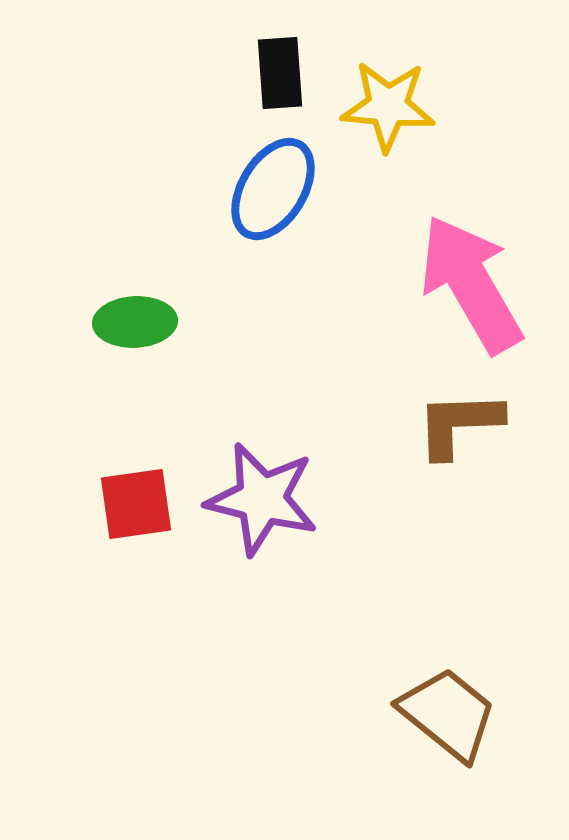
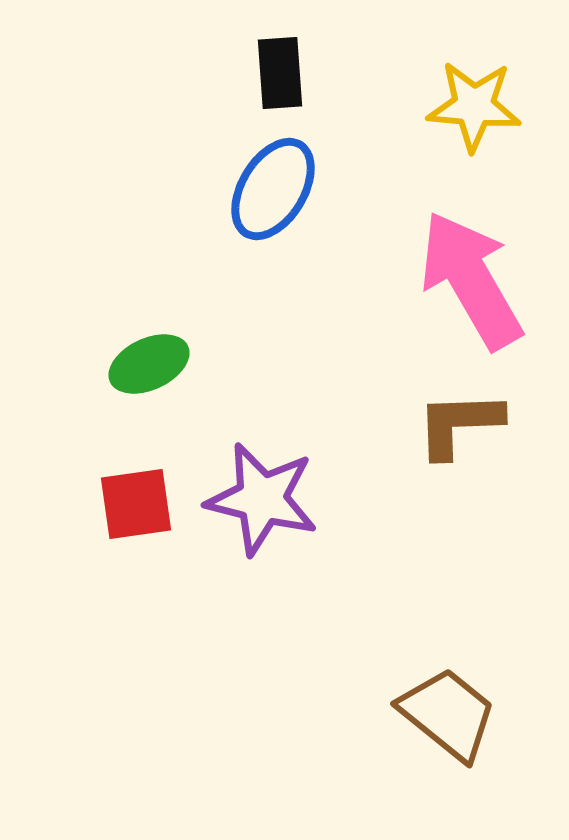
yellow star: moved 86 px right
pink arrow: moved 4 px up
green ellipse: moved 14 px right, 42 px down; rotated 22 degrees counterclockwise
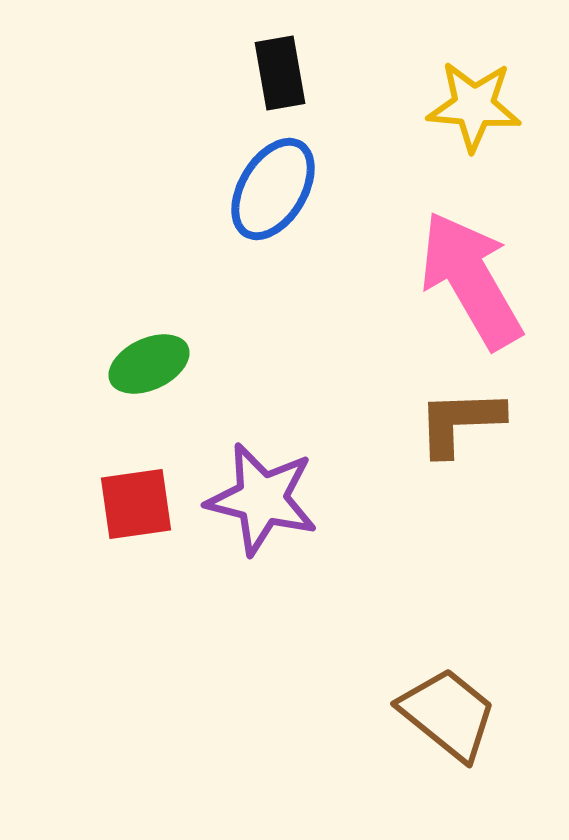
black rectangle: rotated 6 degrees counterclockwise
brown L-shape: moved 1 px right, 2 px up
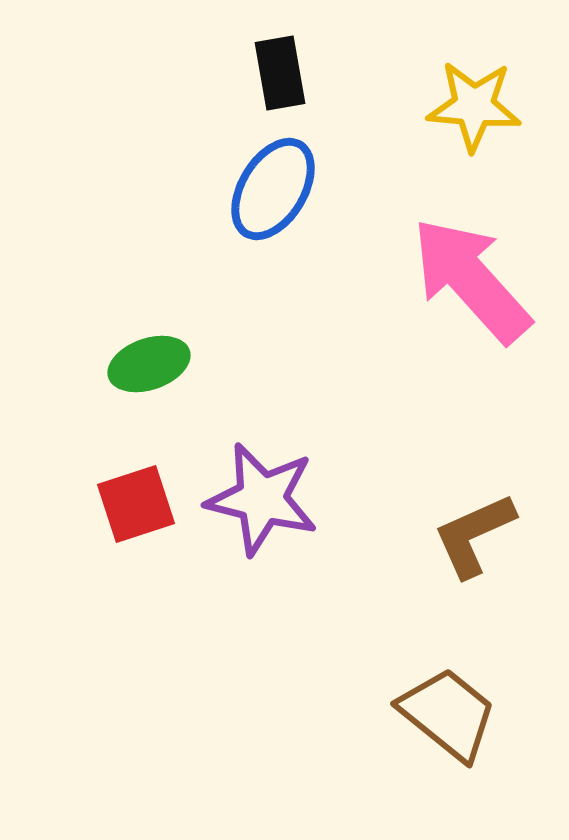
pink arrow: rotated 12 degrees counterclockwise
green ellipse: rotated 6 degrees clockwise
brown L-shape: moved 14 px right, 113 px down; rotated 22 degrees counterclockwise
red square: rotated 10 degrees counterclockwise
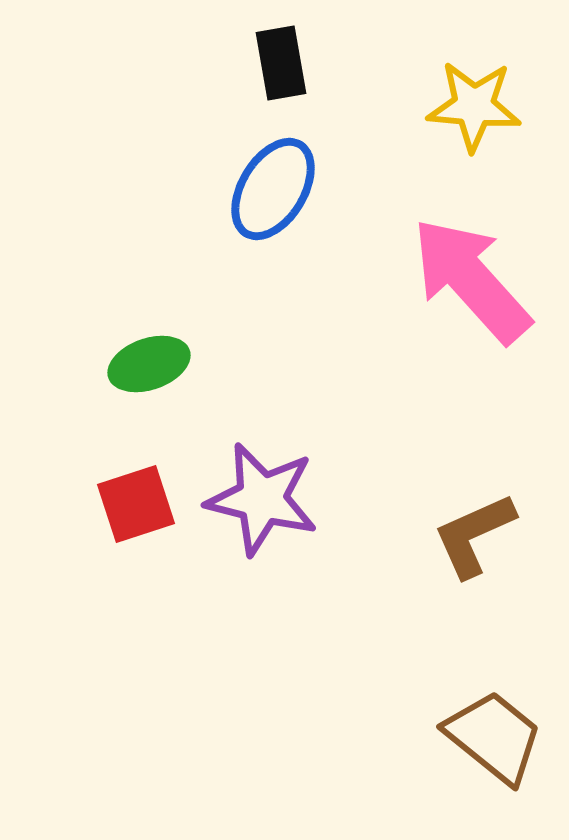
black rectangle: moved 1 px right, 10 px up
brown trapezoid: moved 46 px right, 23 px down
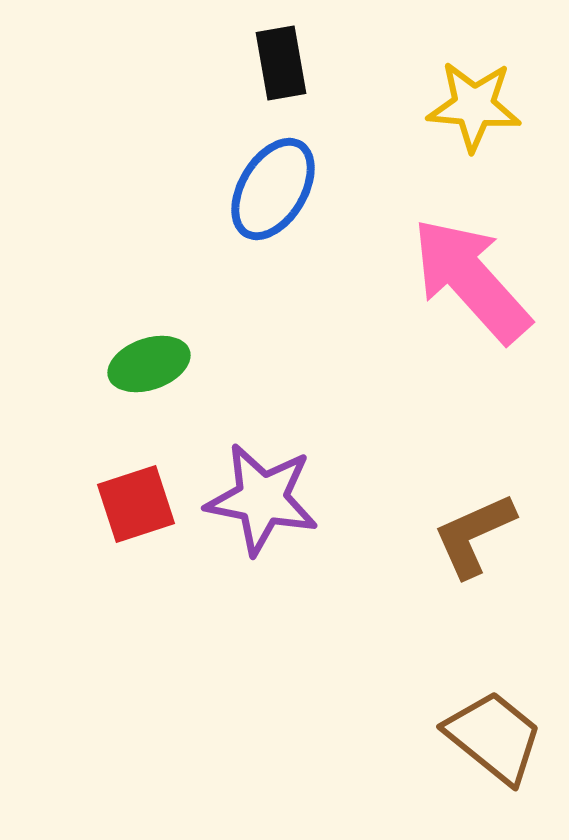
purple star: rotated 3 degrees counterclockwise
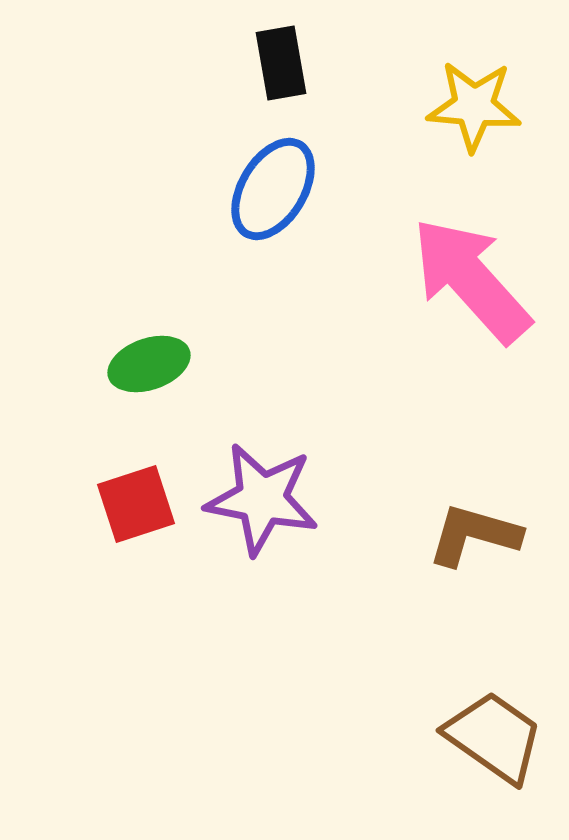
brown L-shape: rotated 40 degrees clockwise
brown trapezoid: rotated 4 degrees counterclockwise
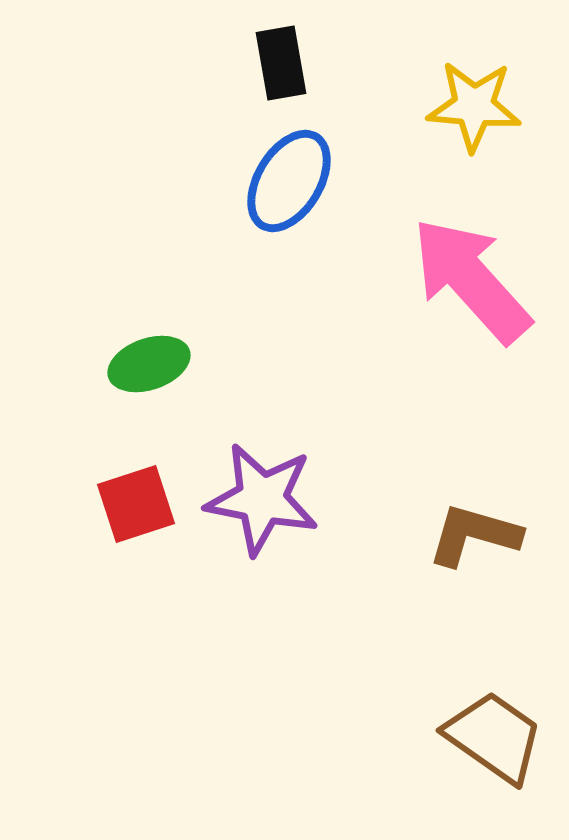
blue ellipse: moved 16 px right, 8 px up
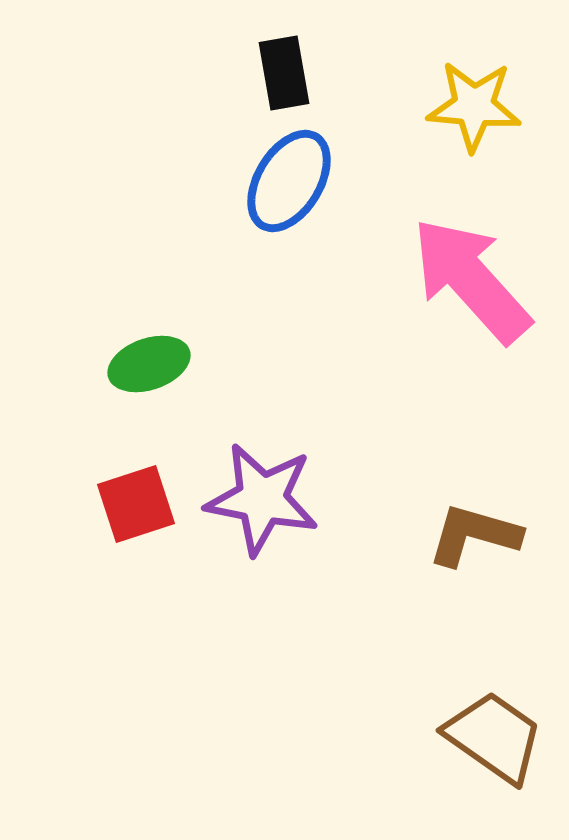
black rectangle: moved 3 px right, 10 px down
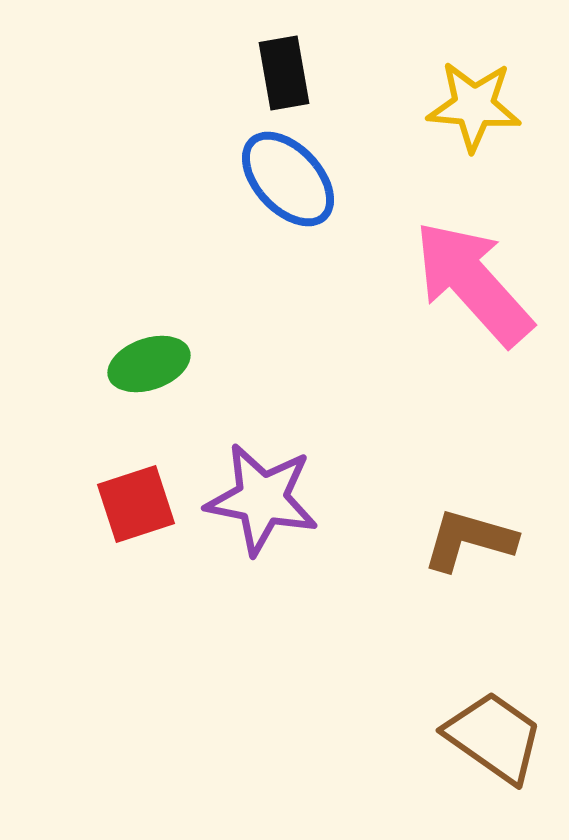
blue ellipse: moved 1 px left, 2 px up; rotated 74 degrees counterclockwise
pink arrow: moved 2 px right, 3 px down
brown L-shape: moved 5 px left, 5 px down
